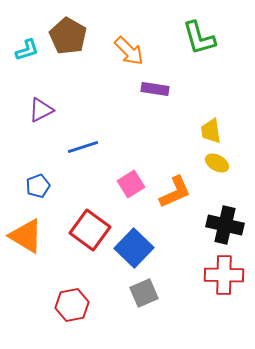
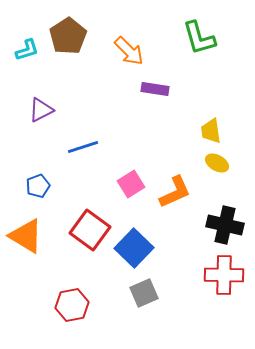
brown pentagon: rotated 9 degrees clockwise
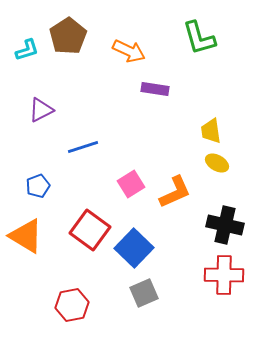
orange arrow: rotated 20 degrees counterclockwise
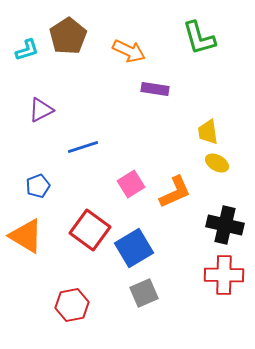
yellow trapezoid: moved 3 px left, 1 px down
blue square: rotated 15 degrees clockwise
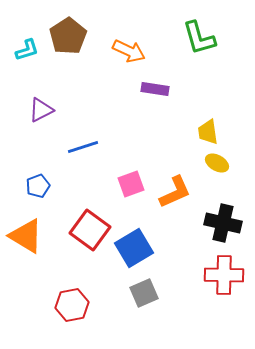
pink square: rotated 12 degrees clockwise
black cross: moved 2 px left, 2 px up
